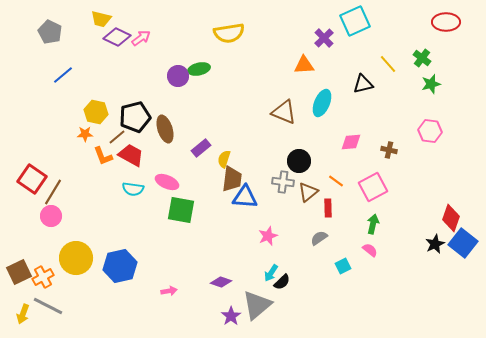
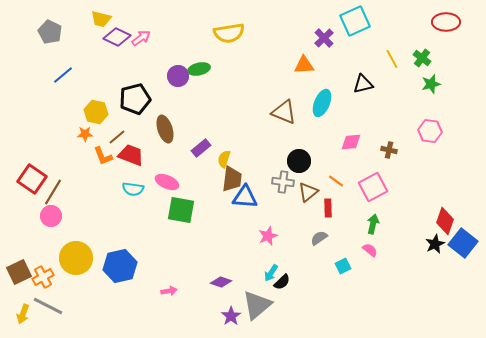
yellow line at (388, 64): moved 4 px right, 5 px up; rotated 12 degrees clockwise
black pentagon at (135, 117): moved 18 px up
red trapezoid at (131, 155): rotated 8 degrees counterclockwise
red diamond at (451, 218): moved 6 px left, 3 px down
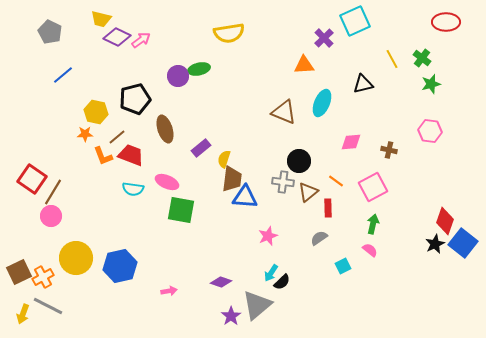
pink arrow at (141, 38): moved 2 px down
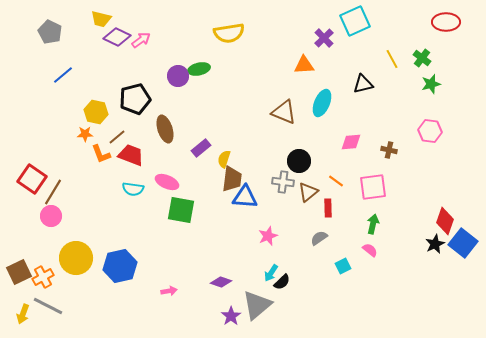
orange L-shape at (103, 156): moved 2 px left, 2 px up
pink square at (373, 187): rotated 20 degrees clockwise
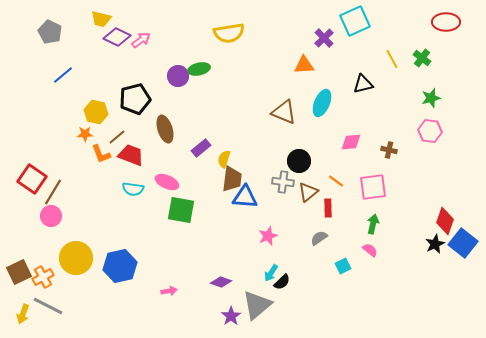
green star at (431, 84): moved 14 px down
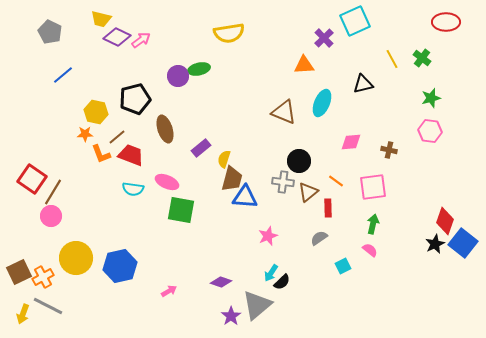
brown trapezoid at (232, 179): rotated 8 degrees clockwise
pink arrow at (169, 291): rotated 21 degrees counterclockwise
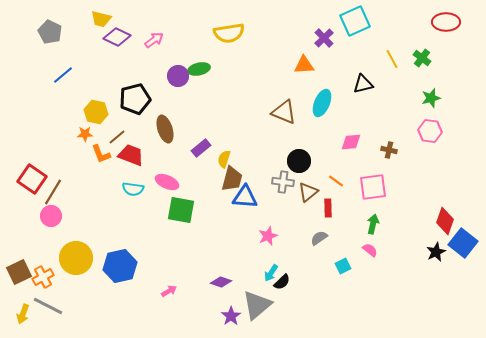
pink arrow at (141, 40): moved 13 px right
black star at (435, 244): moved 1 px right, 8 px down
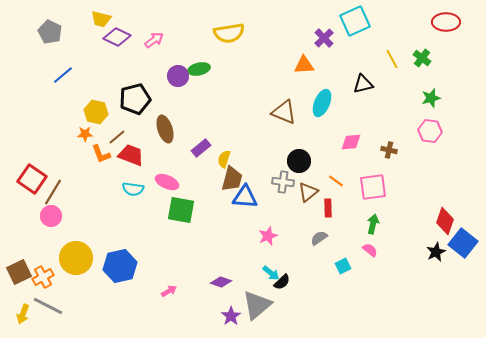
cyan arrow at (271, 273): rotated 84 degrees counterclockwise
